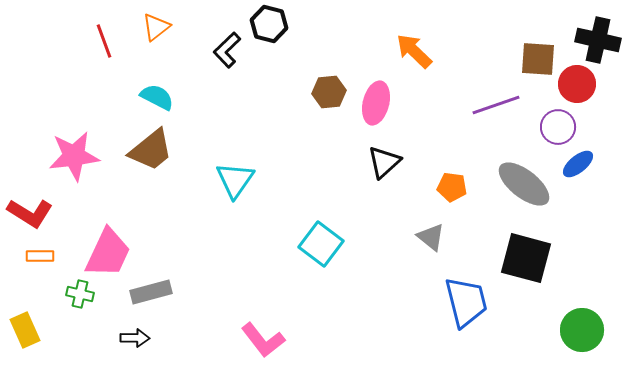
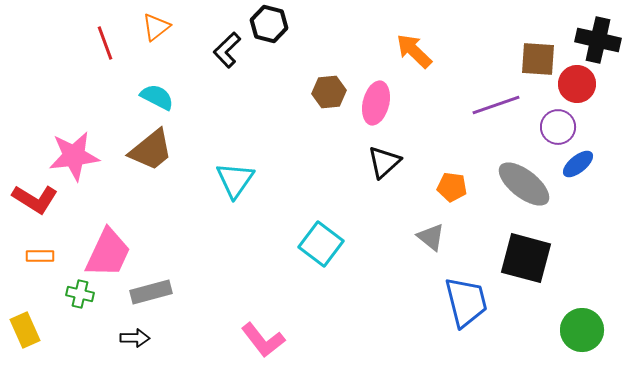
red line: moved 1 px right, 2 px down
red L-shape: moved 5 px right, 14 px up
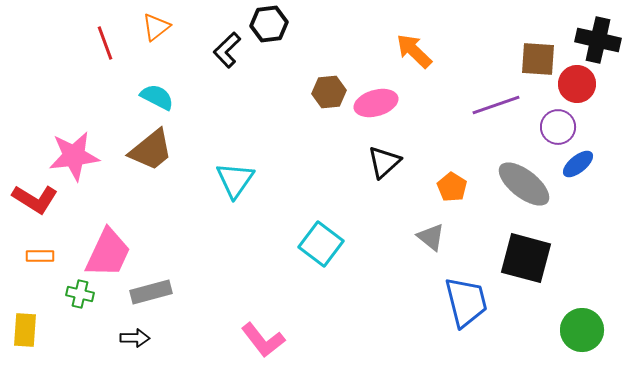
black hexagon: rotated 21 degrees counterclockwise
pink ellipse: rotated 60 degrees clockwise
orange pentagon: rotated 24 degrees clockwise
yellow rectangle: rotated 28 degrees clockwise
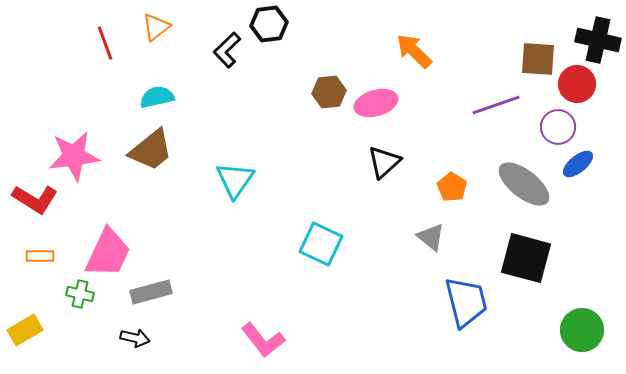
cyan semicircle: rotated 40 degrees counterclockwise
cyan square: rotated 12 degrees counterclockwise
yellow rectangle: rotated 56 degrees clockwise
black arrow: rotated 12 degrees clockwise
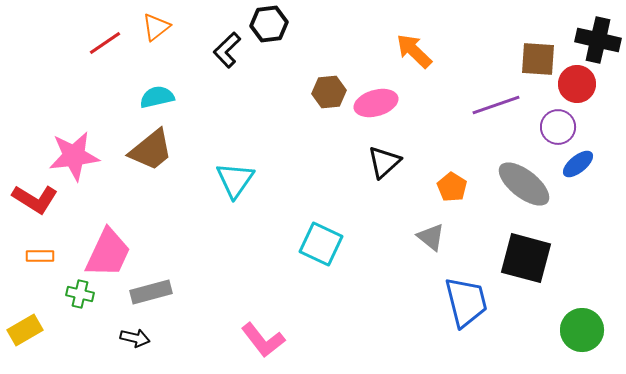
red line: rotated 76 degrees clockwise
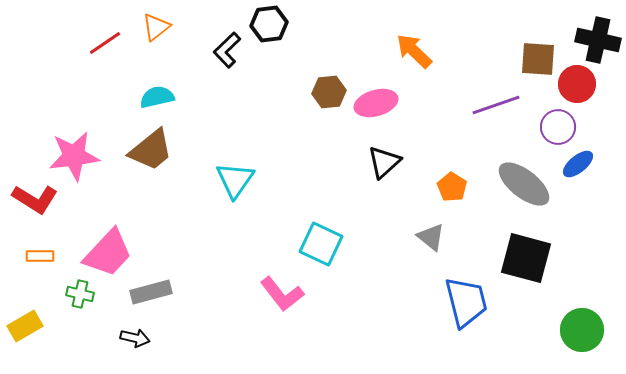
pink trapezoid: rotated 18 degrees clockwise
yellow rectangle: moved 4 px up
pink L-shape: moved 19 px right, 46 px up
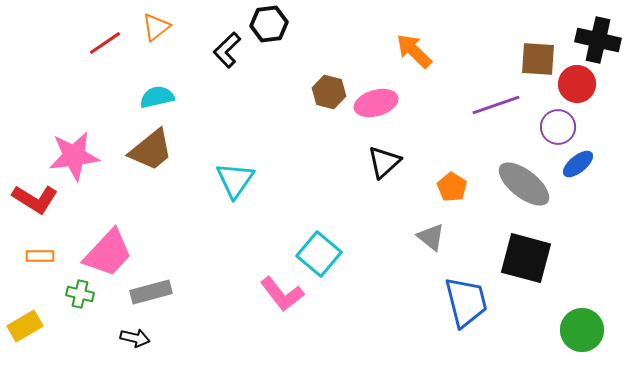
brown hexagon: rotated 20 degrees clockwise
cyan square: moved 2 px left, 10 px down; rotated 15 degrees clockwise
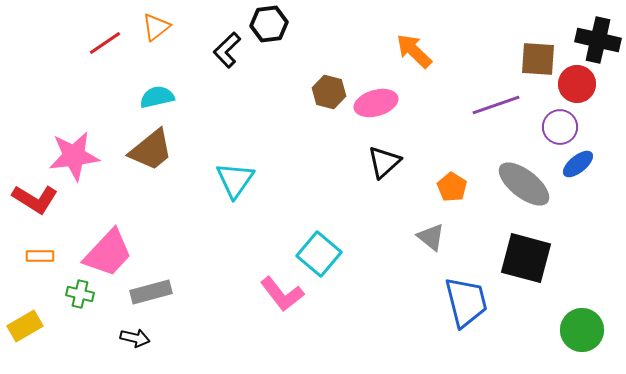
purple circle: moved 2 px right
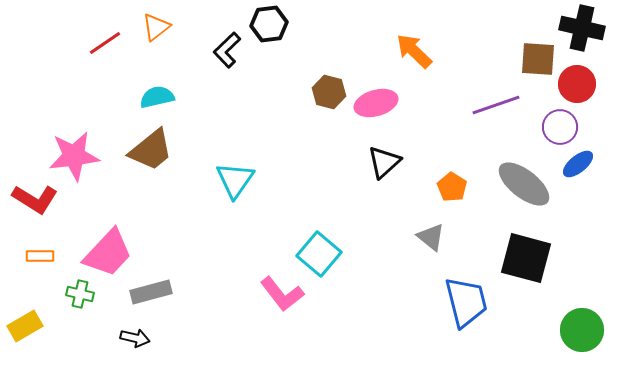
black cross: moved 16 px left, 12 px up
